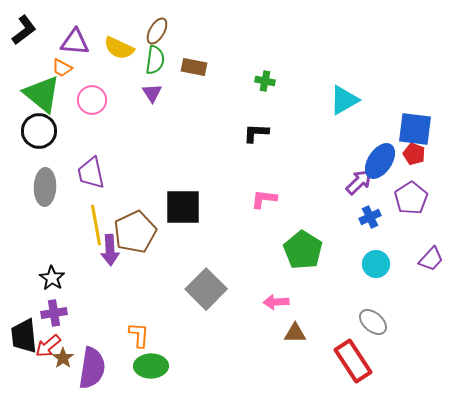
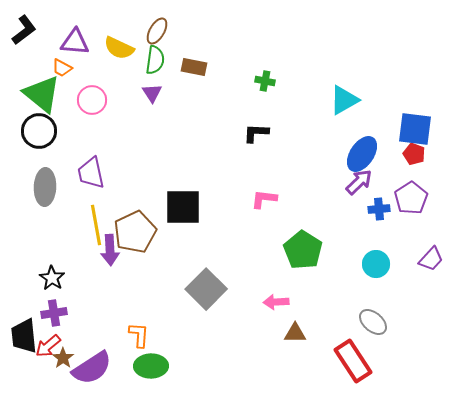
blue ellipse at (380, 161): moved 18 px left, 7 px up
blue cross at (370, 217): moved 9 px right, 8 px up; rotated 20 degrees clockwise
purple semicircle at (92, 368): rotated 48 degrees clockwise
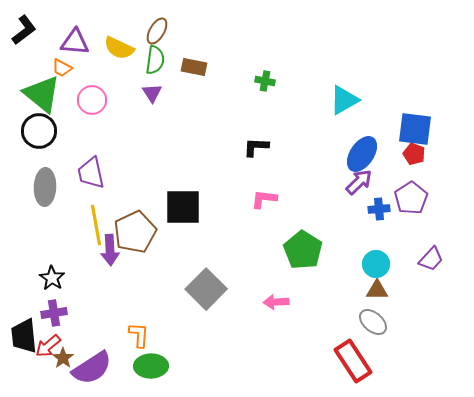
black L-shape at (256, 133): moved 14 px down
brown triangle at (295, 333): moved 82 px right, 43 px up
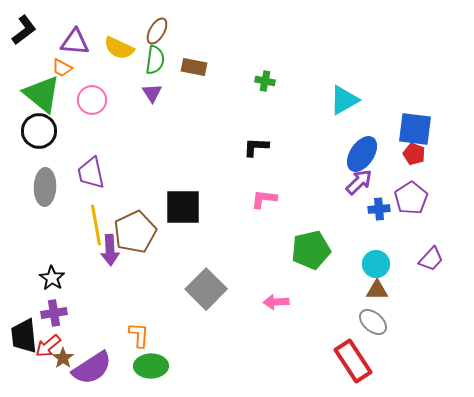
green pentagon at (303, 250): moved 8 px right; rotated 27 degrees clockwise
